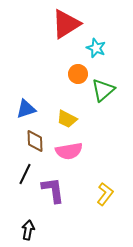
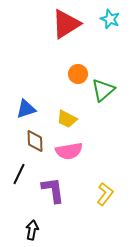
cyan star: moved 14 px right, 29 px up
black line: moved 6 px left
black arrow: moved 4 px right
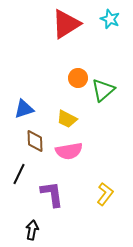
orange circle: moved 4 px down
blue triangle: moved 2 px left
purple L-shape: moved 1 px left, 4 px down
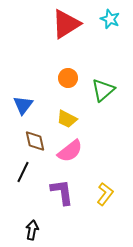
orange circle: moved 10 px left
blue triangle: moved 1 px left, 4 px up; rotated 35 degrees counterclockwise
brown diamond: rotated 10 degrees counterclockwise
pink semicircle: moved 1 px right; rotated 28 degrees counterclockwise
black line: moved 4 px right, 2 px up
purple L-shape: moved 10 px right, 2 px up
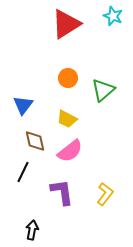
cyan star: moved 3 px right, 3 px up
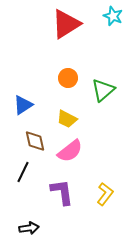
blue triangle: rotated 20 degrees clockwise
black arrow: moved 3 px left, 2 px up; rotated 72 degrees clockwise
